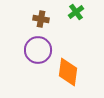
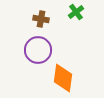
orange diamond: moved 5 px left, 6 px down
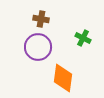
green cross: moved 7 px right, 26 px down; rotated 28 degrees counterclockwise
purple circle: moved 3 px up
